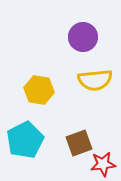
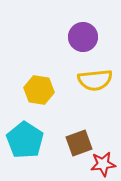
cyan pentagon: rotated 12 degrees counterclockwise
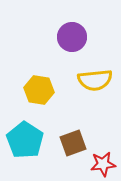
purple circle: moved 11 px left
brown square: moved 6 px left
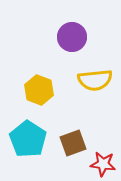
yellow hexagon: rotated 12 degrees clockwise
cyan pentagon: moved 3 px right, 1 px up
red star: rotated 15 degrees clockwise
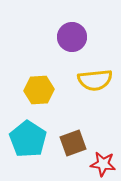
yellow hexagon: rotated 24 degrees counterclockwise
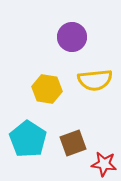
yellow hexagon: moved 8 px right, 1 px up; rotated 12 degrees clockwise
red star: moved 1 px right
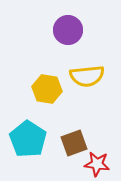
purple circle: moved 4 px left, 7 px up
yellow semicircle: moved 8 px left, 4 px up
brown square: moved 1 px right
red star: moved 7 px left
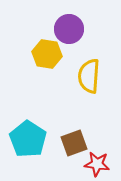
purple circle: moved 1 px right, 1 px up
yellow semicircle: moved 2 px right; rotated 100 degrees clockwise
yellow hexagon: moved 35 px up
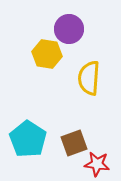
yellow semicircle: moved 2 px down
